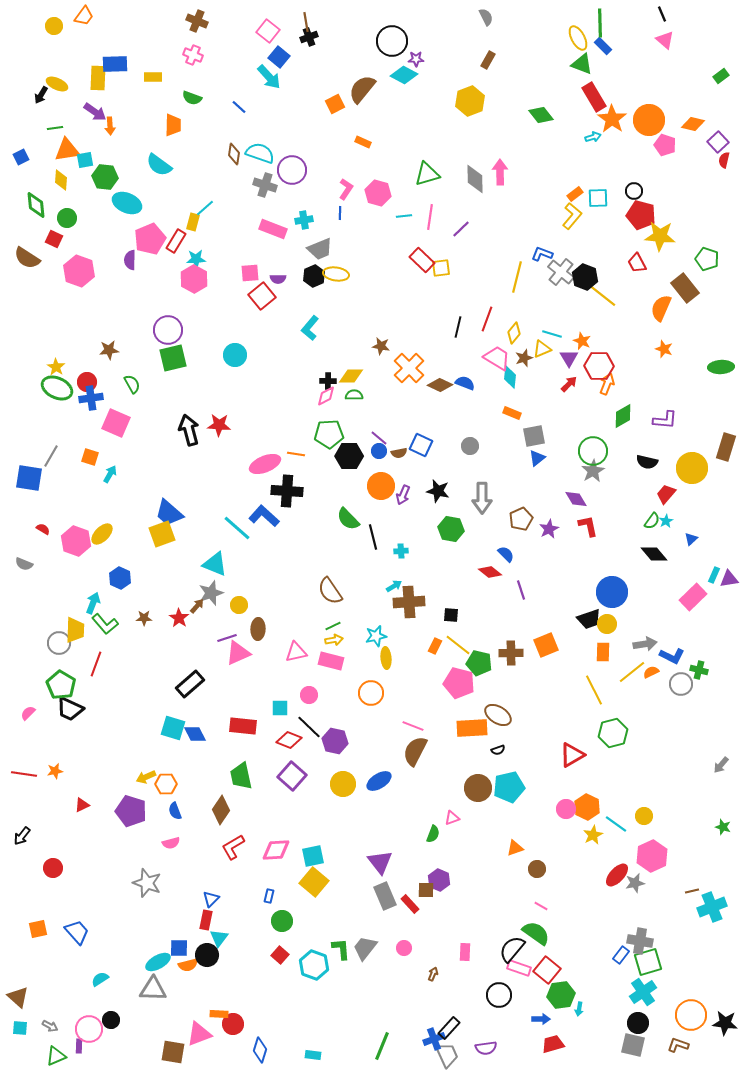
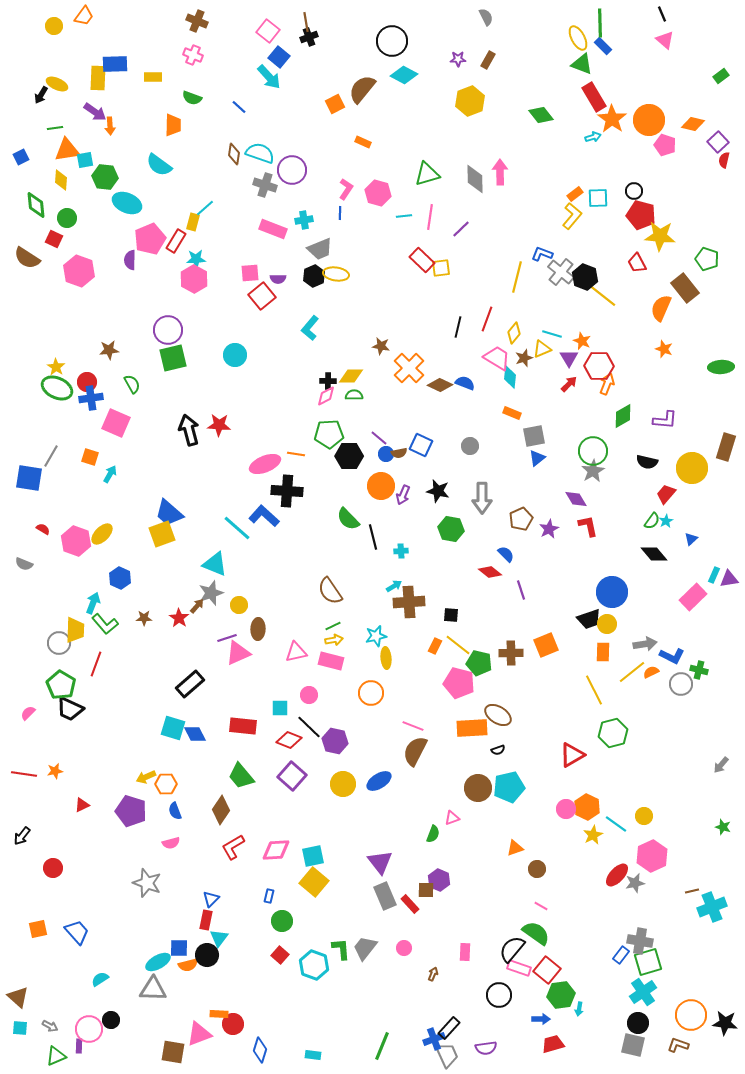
purple star at (416, 59): moved 42 px right
blue circle at (379, 451): moved 7 px right, 3 px down
green trapezoid at (241, 776): rotated 28 degrees counterclockwise
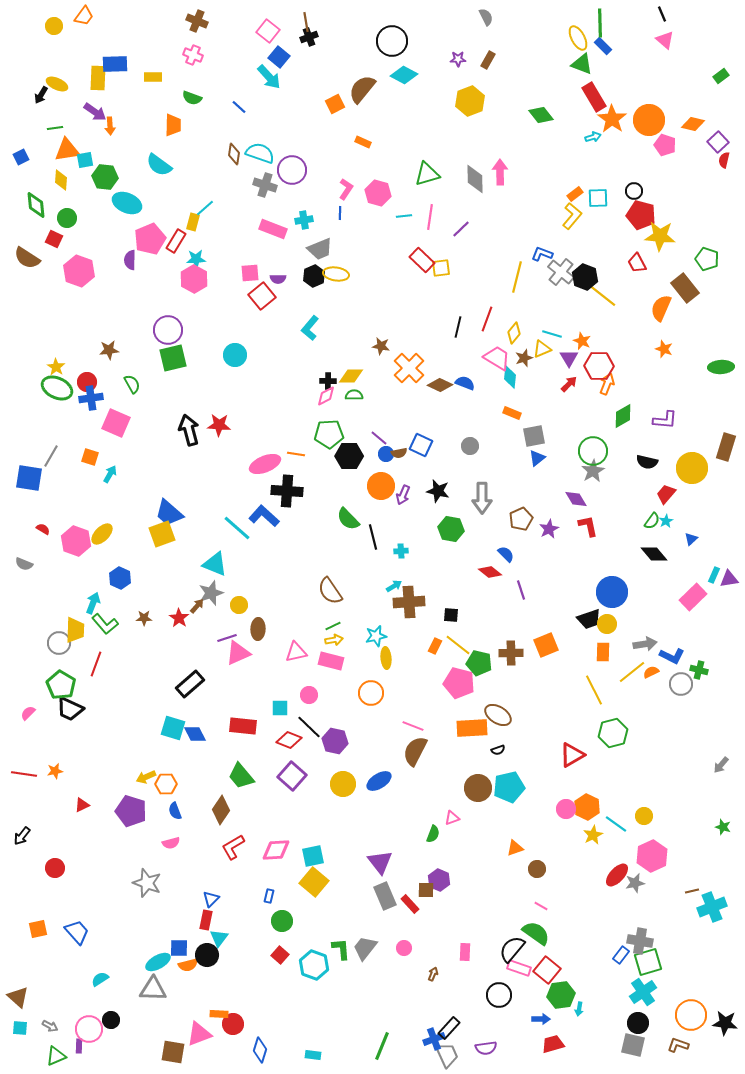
red circle at (53, 868): moved 2 px right
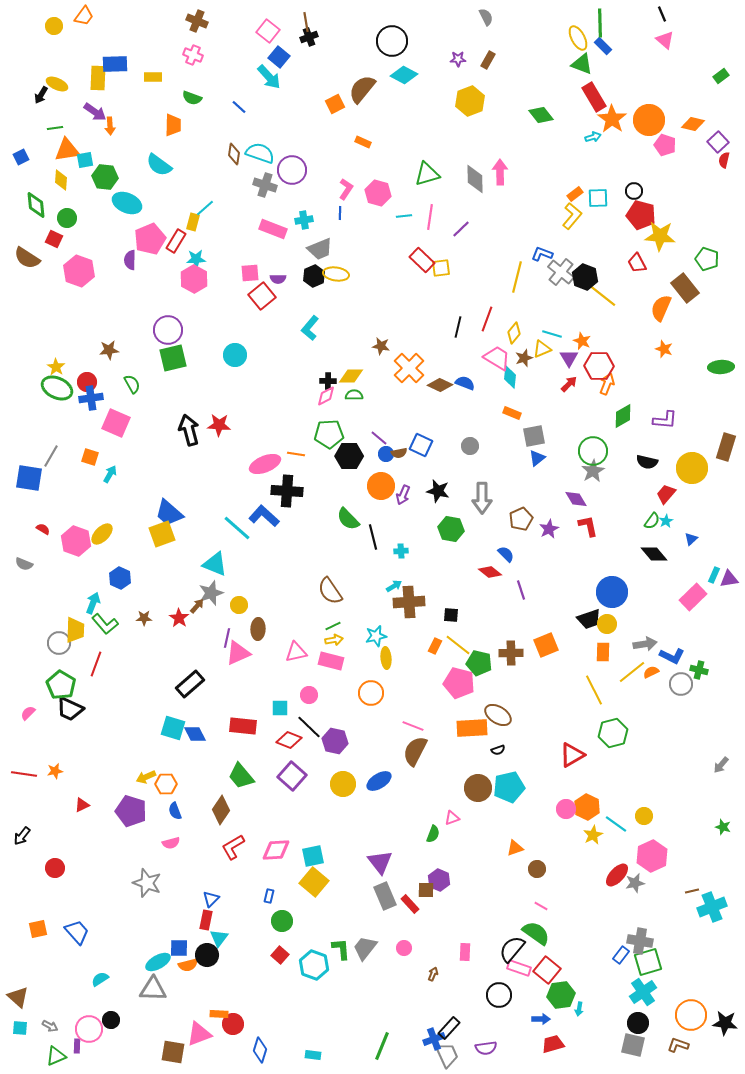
purple line at (227, 638): rotated 60 degrees counterclockwise
purple rectangle at (79, 1046): moved 2 px left
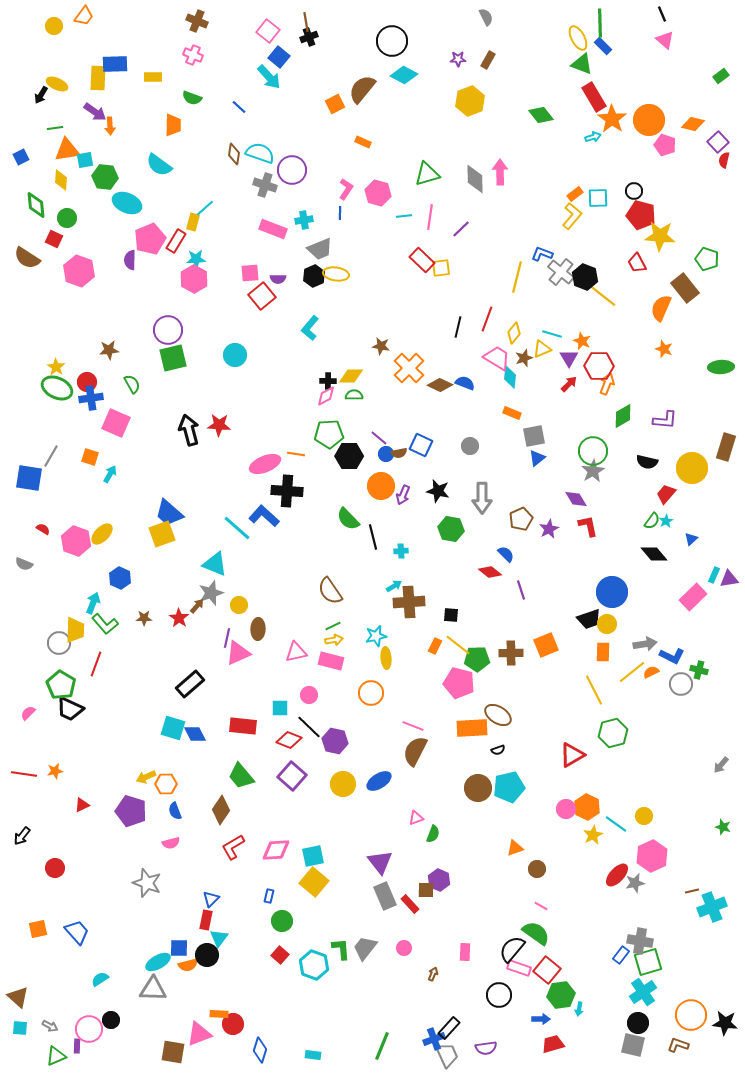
green pentagon at (479, 663): moved 2 px left, 4 px up; rotated 15 degrees counterclockwise
pink triangle at (452, 818): moved 36 px left
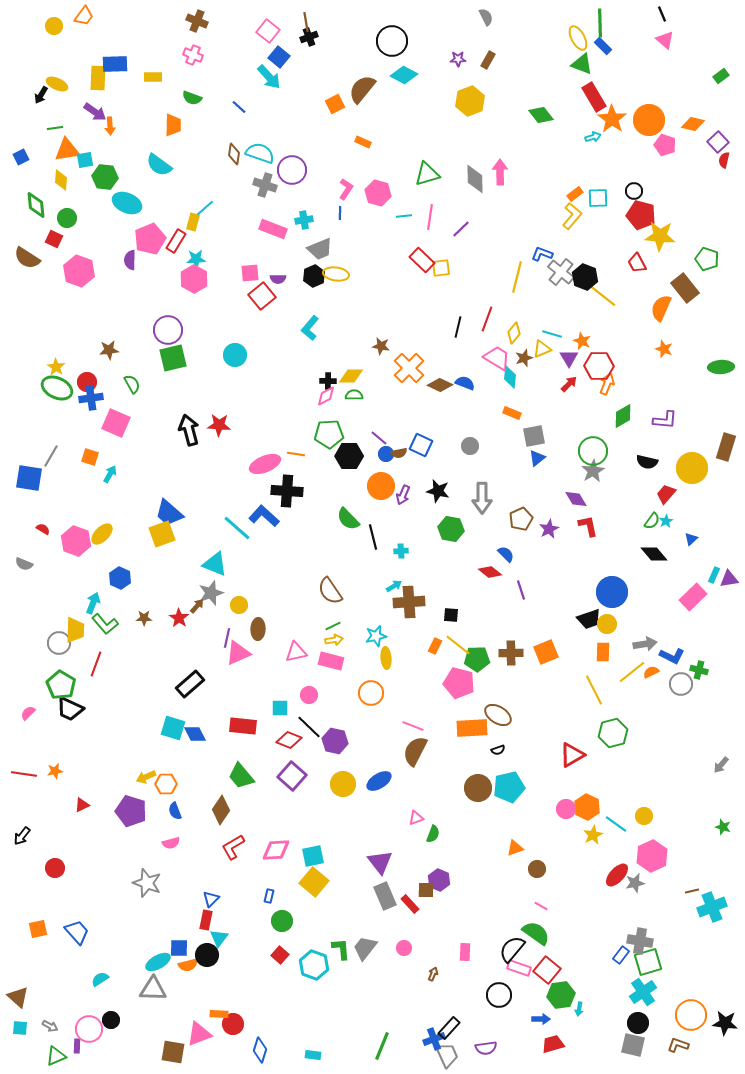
orange square at (546, 645): moved 7 px down
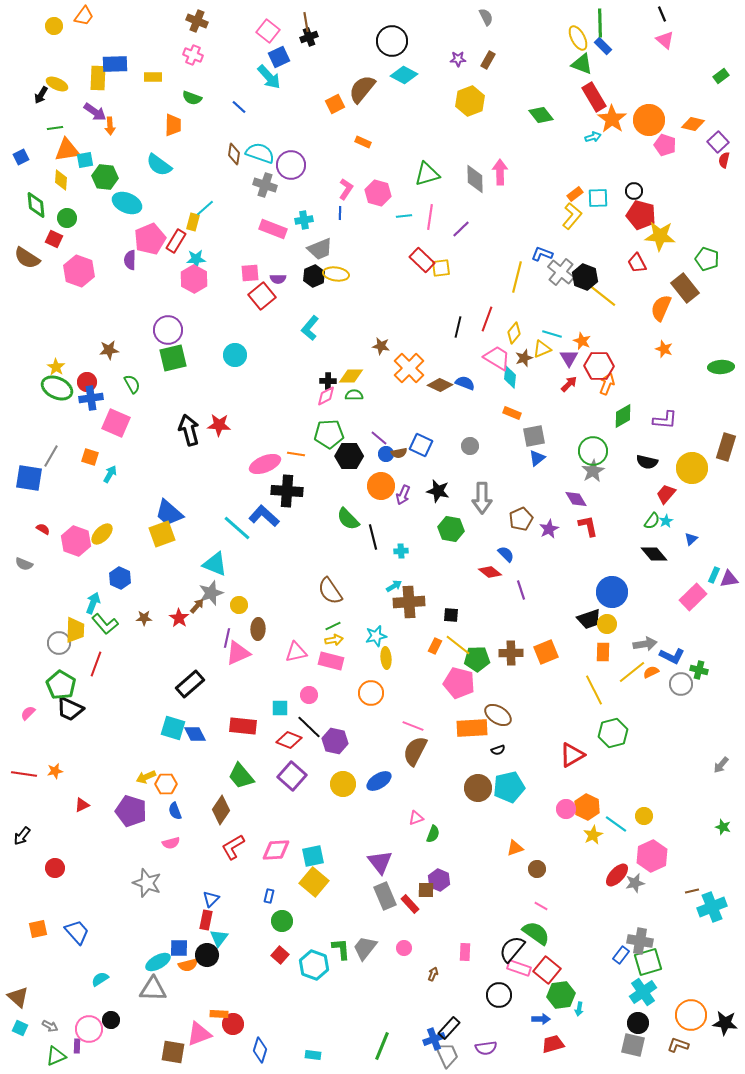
blue square at (279, 57): rotated 25 degrees clockwise
purple circle at (292, 170): moved 1 px left, 5 px up
cyan square at (20, 1028): rotated 21 degrees clockwise
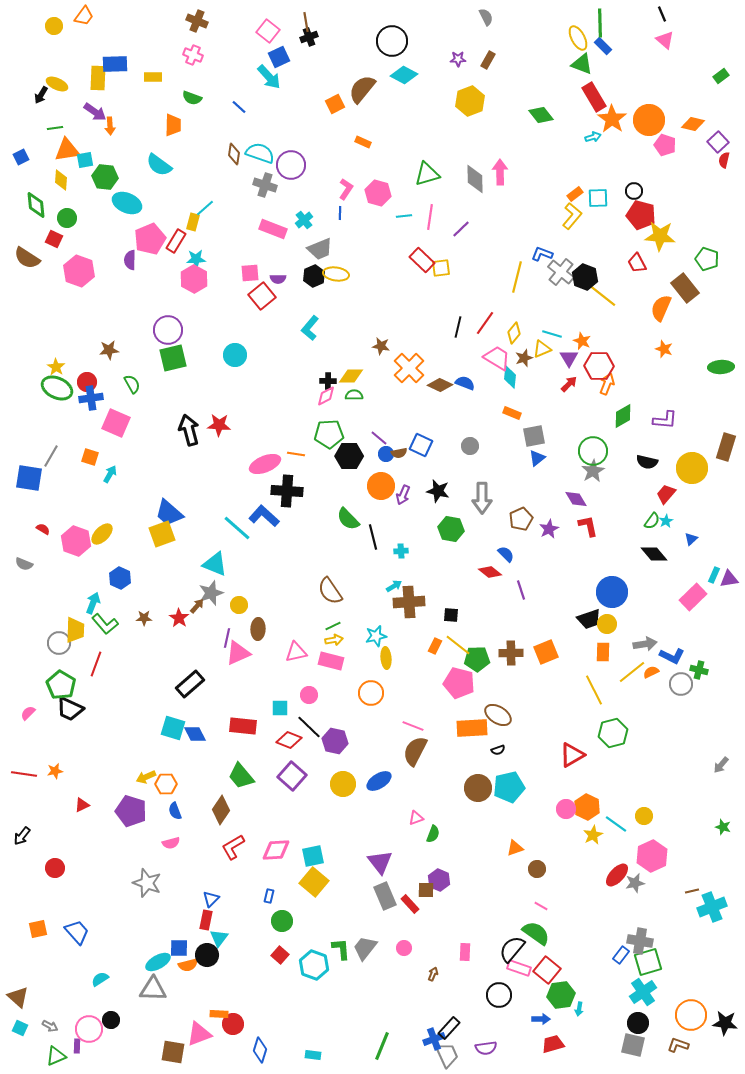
cyan cross at (304, 220): rotated 30 degrees counterclockwise
red line at (487, 319): moved 2 px left, 4 px down; rotated 15 degrees clockwise
